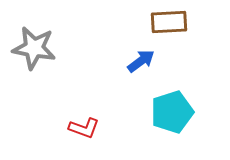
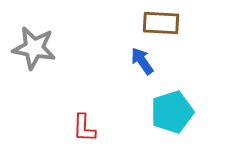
brown rectangle: moved 8 px left, 1 px down; rotated 6 degrees clockwise
blue arrow: moved 1 px right; rotated 88 degrees counterclockwise
red L-shape: rotated 72 degrees clockwise
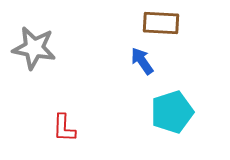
red L-shape: moved 20 px left
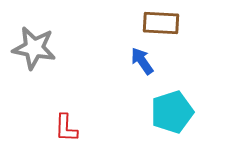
red L-shape: moved 2 px right
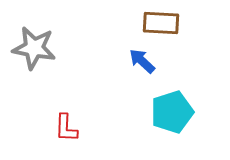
blue arrow: rotated 12 degrees counterclockwise
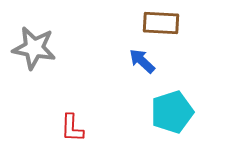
red L-shape: moved 6 px right
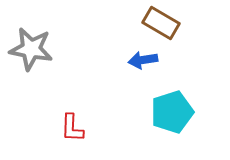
brown rectangle: rotated 27 degrees clockwise
gray star: moved 3 px left, 1 px down
blue arrow: moved 1 px right, 1 px up; rotated 52 degrees counterclockwise
